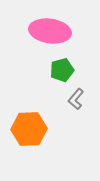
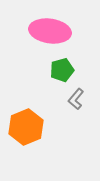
orange hexagon: moved 3 px left, 2 px up; rotated 20 degrees counterclockwise
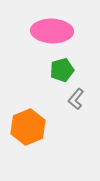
pink ellipse: moved 2 px right; rotated 6 degrees counterclockwise
orange hexagon: moved 2 px right
